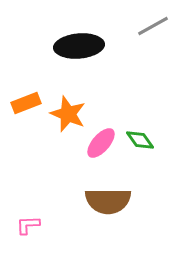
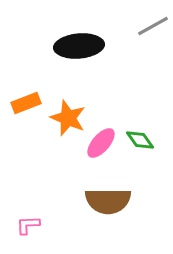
orange star: moved 4 px down
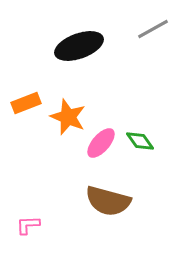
gray line: moved 3 px down
black ellipse: rotated 15 degrees counterclockwise
orange star: moved 1 px up
green diamond: moved 1 px down
brown semicircle: rotated 15 degrees clockwise
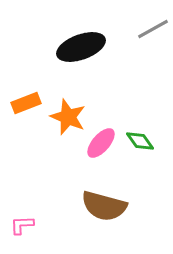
black ellipse: moved 2 px right, 1 px down
brown semicircle: moved 4 px left, 5 px down
pink L-shape: moved 6 px left
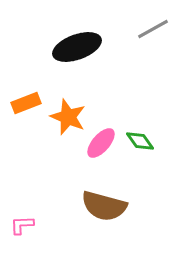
black ellipse: moved 4 px left
